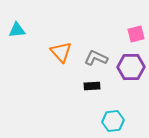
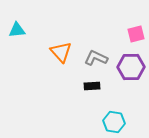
cyan hexagon: moved 1 px right, 1 px down; rotated 15 degrees clockwise
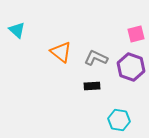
cyan triangle: rotated 48 degrees clockwise
orange triangle: rotated 10 degrees counterclockwise
purple hexagon: rotated 20 degrees clockwise
cyan hexagon: moved 5 px right, 2 px up
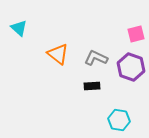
cyan triangle: moved 2 px right, 2 px up
orange triangle: moved 3 px left, 2 px down
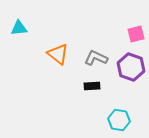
cyan triangle: rotated 48 degrees counterclockwise
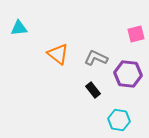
purple hexagon: moved 3 px left, 7 px down; rotated 12 degrees counterclockwise
black rectangle: moved 1 px right, 4 px down; rotated 56 degrees clockwise
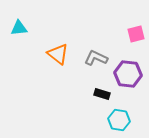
black rectangle: moved 9 px right, 4 px down; rotated 35 degrees counterclockwise
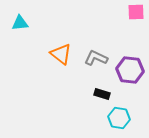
cyan triangle: moved 1 px right, 5 px up
pink square: moved 22 px up; rotated 12 degrees clockwise
orange triangle: moved 3 px right
purple hexagon: moved 2 px right, 4 px up
cyan hexagon: moved 2 px up
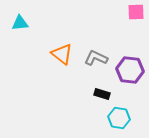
orange triangle: moved 1 px right
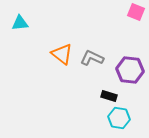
pink square: rotated 24 degrees clockwise
gray L-shape: moved 4 px left
black rectangle: moved 7 px right, 2 px down
